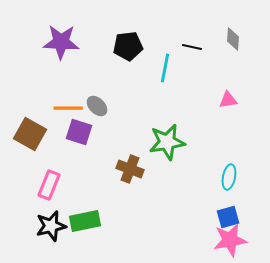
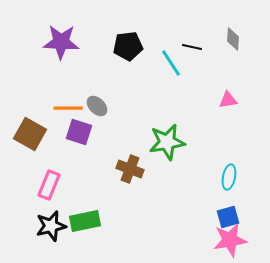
cyan line: moved 6 px right, 5 px up; rotated 44 degrees counterclockwise
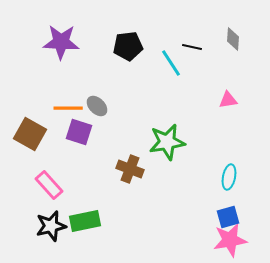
pink rectangle: rotated 64 degrees counterclockwise
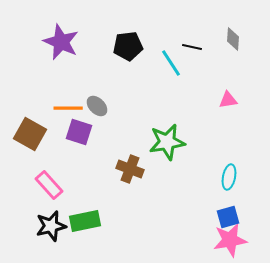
purple star: rotated 21 degrees clockwise
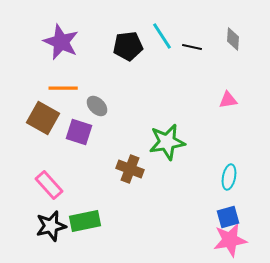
cyan line: moved 9 px left, 27 px up
orange line: moved 5 px left, 20 px up
brown square: moved 13 px right, 16 px up
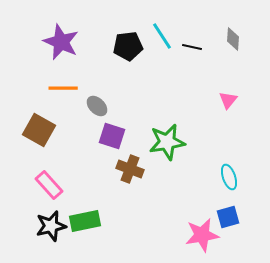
pink triangle: rotated 42 degrees counterclockwise
brown square: moved 4 px left, 12 px down
purple square: moved 33 px right, 4 px down
cyan ellipse: rotated 30 degrees counterclockwise
pink star: moved 28 px left, 5 px up
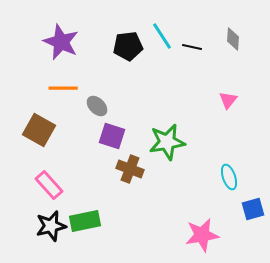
blue square: moved 25 px right, 8 px up
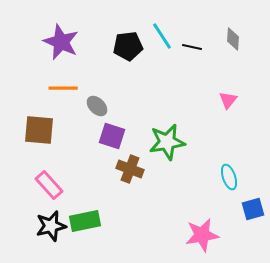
brown square: rotated 24 degrees counterclockwise
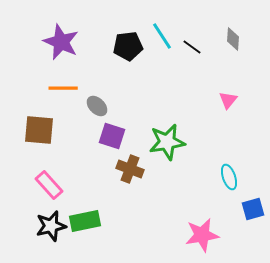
black line: rotated 24 degrees clockwise
